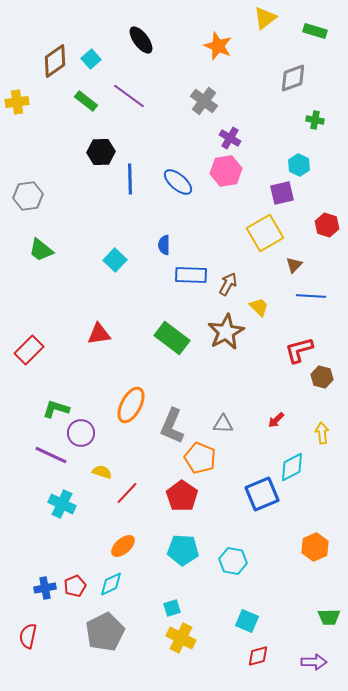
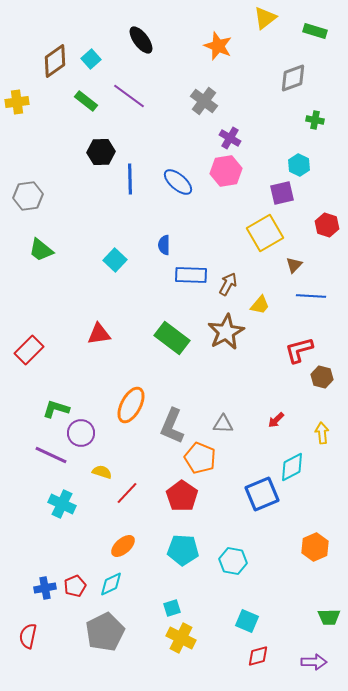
yellow trapezoid at (259, 307): moved 1 px right, 2 px up; rotated 85 degrees clockwise
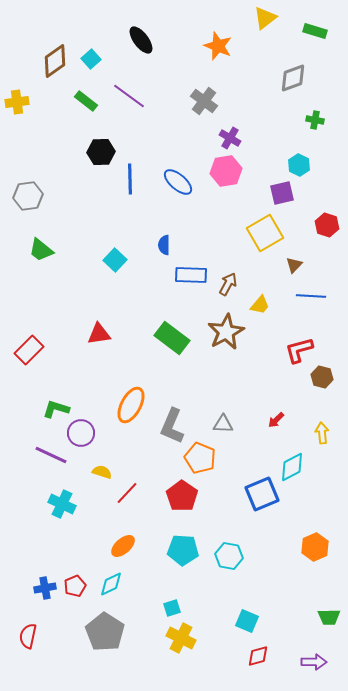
cyan hexagon at (233, 561): moved 4 px left, 5 px up
gray pentagon at (105, 632): rotated 12 degrees counterclockwise
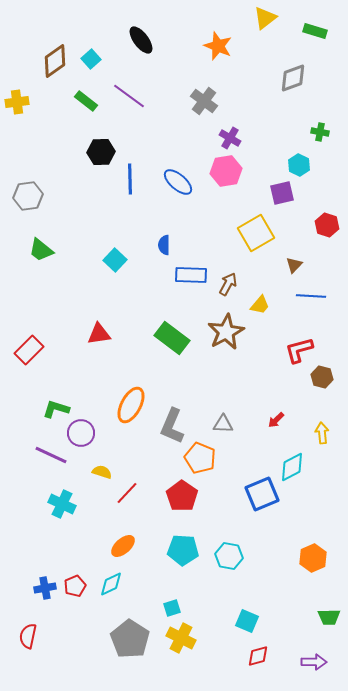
green cross at (315, 120): moved 5 px right, 12 px down
yellow square at (265, 233): moved 9 px left
orange hexagon at (315, 547): moved 2 px left, 11 px down
gray pentagon at (105, 632): moved 25 px right, 7 px down
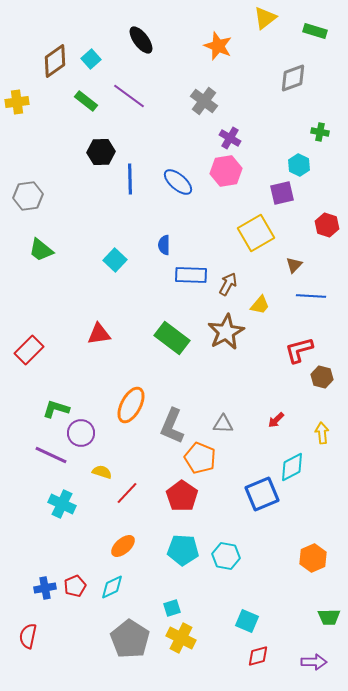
cyan hexagon at (229, 556): moved 3 px left
cyan diamond at (111, 584): moved 1 px right, 3 px down
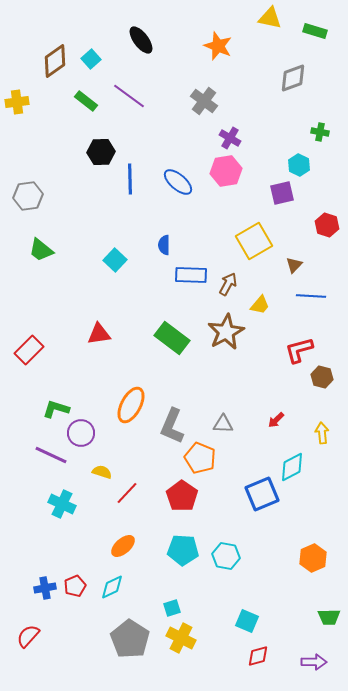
yellow triangle at (265, 18): moved 5 px right; rotated 50 degrees clockwise
yellow square at (256, 233): moved 2 px left, 8 px down
red semicircle at (28, 636): rotated 30 degrees clockwise
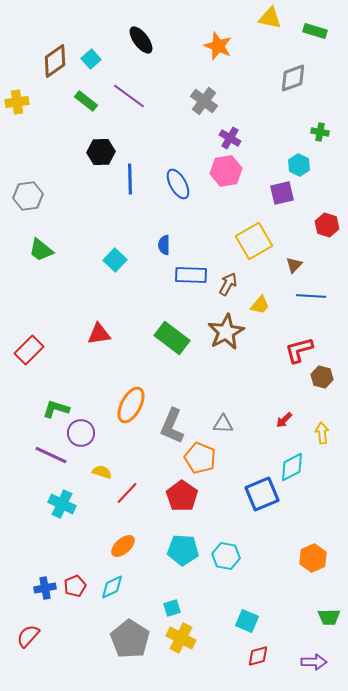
blue ellipse at (178, 182): moved 2 px down; rotated 20 degrees clockwise
red arrow at (276, 420): moved 8 px right
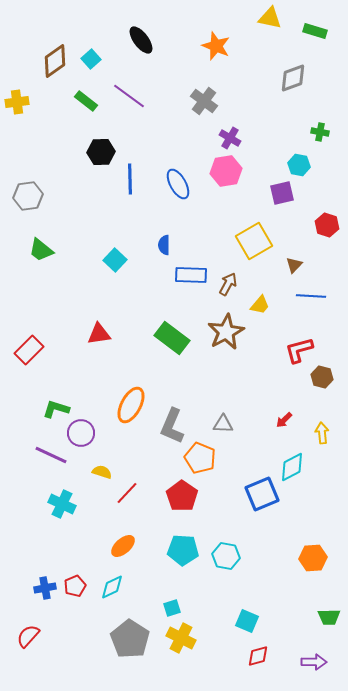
orange star at (218, 46): moved 2 px left
cyan hexagon at (299, 165): rotated 15 degrees counterclockwise
orange hexagon at (313, 558): rotated 20 degrees clockwise
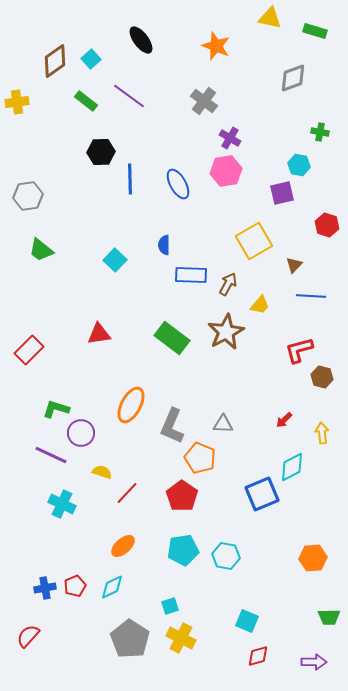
cyan pentagon at (183, 550): rotated 12 degrees counterclockwise
cyan square at (172, 608): moved 2 px left, 2 px up
